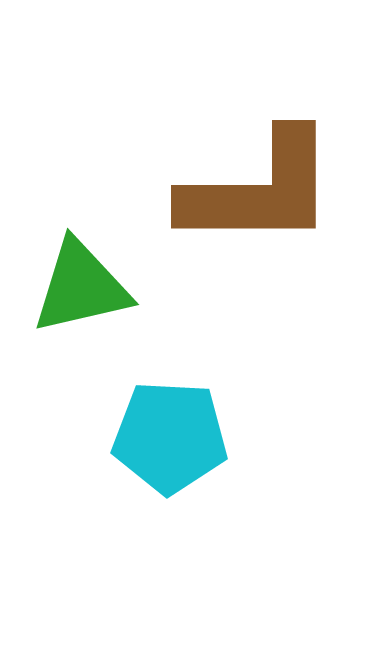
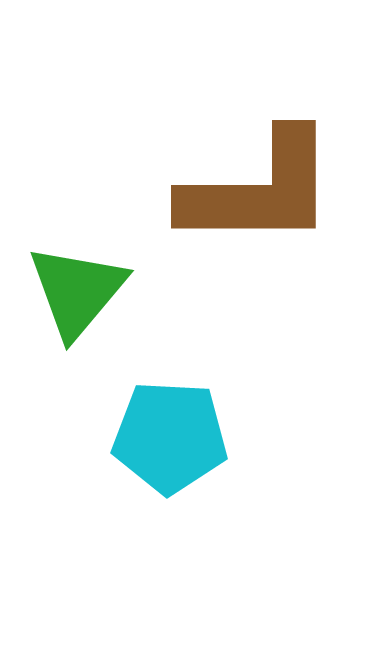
green triangle: moved 4 px left, 4 px down; rotated 37 degrees counterclockwise
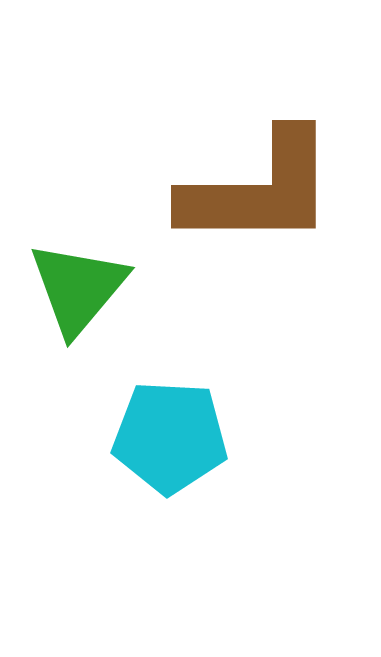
green triangle: moved 1 px right, 3 px up
